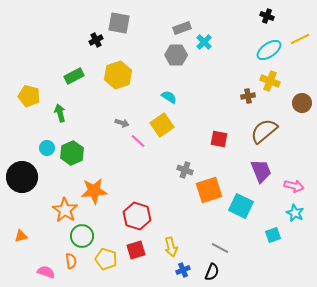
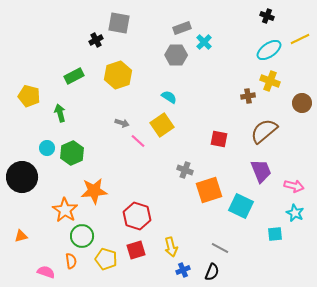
cyan square at (273, 235): moved 2 px right, 1 px up; rotated 14 degrees clockwise
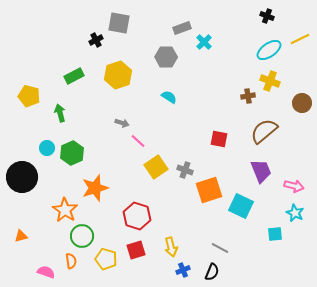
gray hexagon at (176, 55): moved 10 px left, 2 px down
yellow square at (162, 125): moved 6 px left, 42 px down
orange star at (94, 191): moved 1 px right, 3 px up; rotated 12 degrees counterclockwise
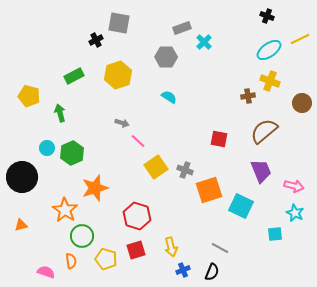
orange triangle at (21, 236): moved 11 px up
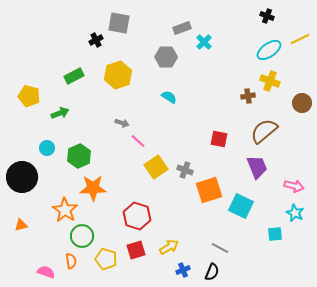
green arrow at (60, 113): rotated 84 degrees clockwise
green hexagon at (72, 153): moved 7 px right, 3 px down
purple trapezoid at (261, 171): moved 4 px left, 4 px up
orange star at (95, 188): moved 2 px left; rotated 16 degrees clockwise
yellow arrow at (171, 247): moved 2 px left; rotated 108 degrees counterclockwise
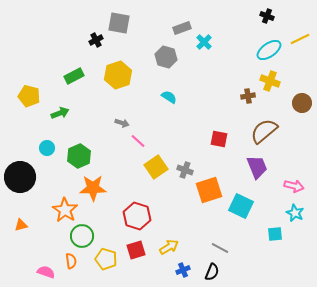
gray hexagon at (166, 57): rotated 15 degrees clockwise
black circle at (22, 177): moved 2 px left
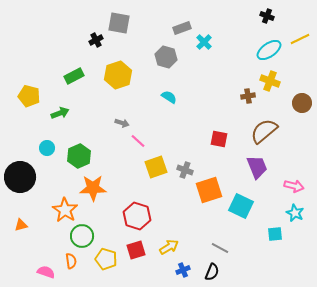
yellow square at (156, 167): rotated 15 degrees clockwise
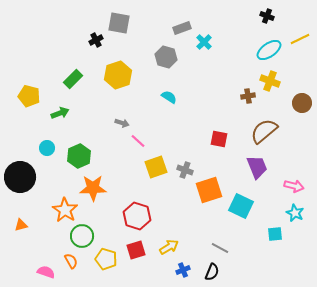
green rectangle at (74, 76): moved 1 px left, 3 px down; rotated 18 degrees counterclockwise
orange semicircle at (71, 261): rotated 21 degrees counterclockwise
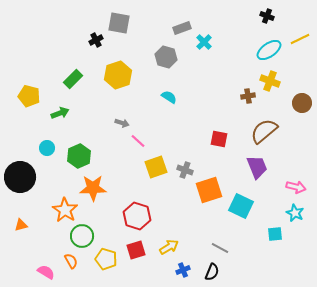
pink arrow at (294, 186): moved 2 px right, 1 px down
pink semicircle at (46, 272): rotated 12 degrees clockwise
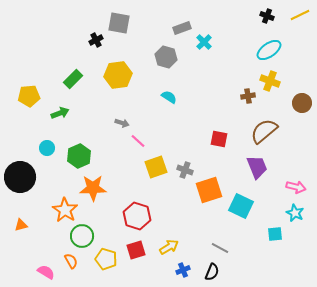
yellow line at (300, 39): moved 24 px up
yellow hexagon at (118, 75): rotated 12 degrees clockwise
yellow pentagon at (29, 96): rotated 20 degrees counterclockwise
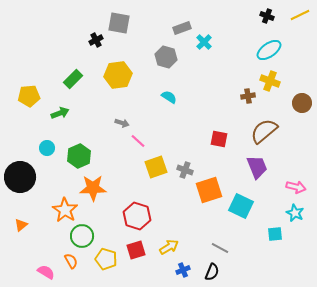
orange triangle at (21, 225): rotated 24 degrees counterclockwise
